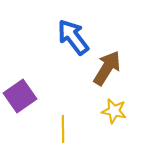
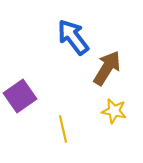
yellow line: rotated 12 degrees counterclockwise
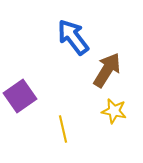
brown arrow: moved 2 px down
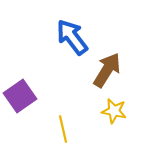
blue arrow: moved 1 px left
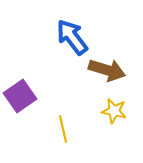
brown arrow: rotated 75 degrees clockwise
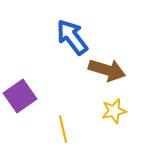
yellow star: rotated 25 degrees counterclockwise
